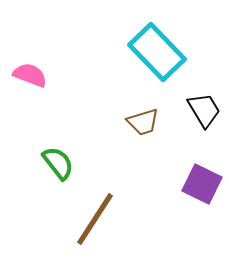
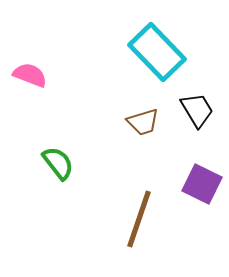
black trapezoid: moved 7 px left
brown line: moved 44 px right; rotated 14 degrees counterclockwise
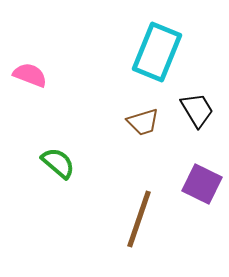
cyan rectangle: rotated 66 degrees clockwise
green semicircle: rotated 12 degrees counterclockwise
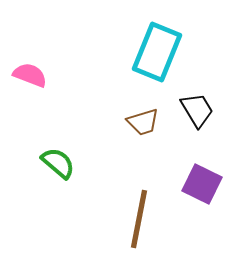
brown line: rotated 8 degrees counterclockwise
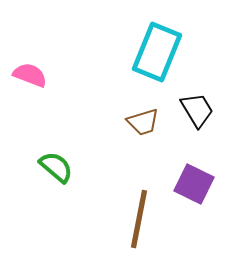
green semicircle: moved 2 px left, 4 px down
purple square: moved 8 px left
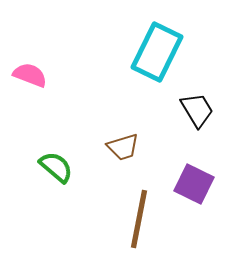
cyan rectangle: rotated 4 degrees clockwise
brown trapezoid: moved 20 px left, 25 px down
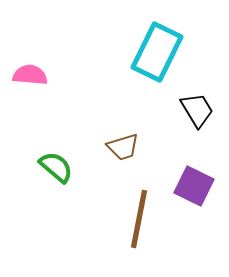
pink semicircle: rotated 16 degrees counterclockwise
purple square: moved 2 px down
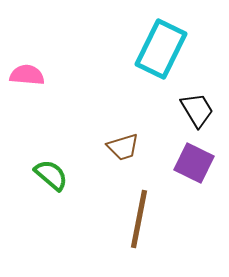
cyan rectangle: moved 4 px right, 3 px up
pink semicircle: moved 3 px left
green semicircle: moved 5 px left, 8 px down
purple square: moved 23 px up
